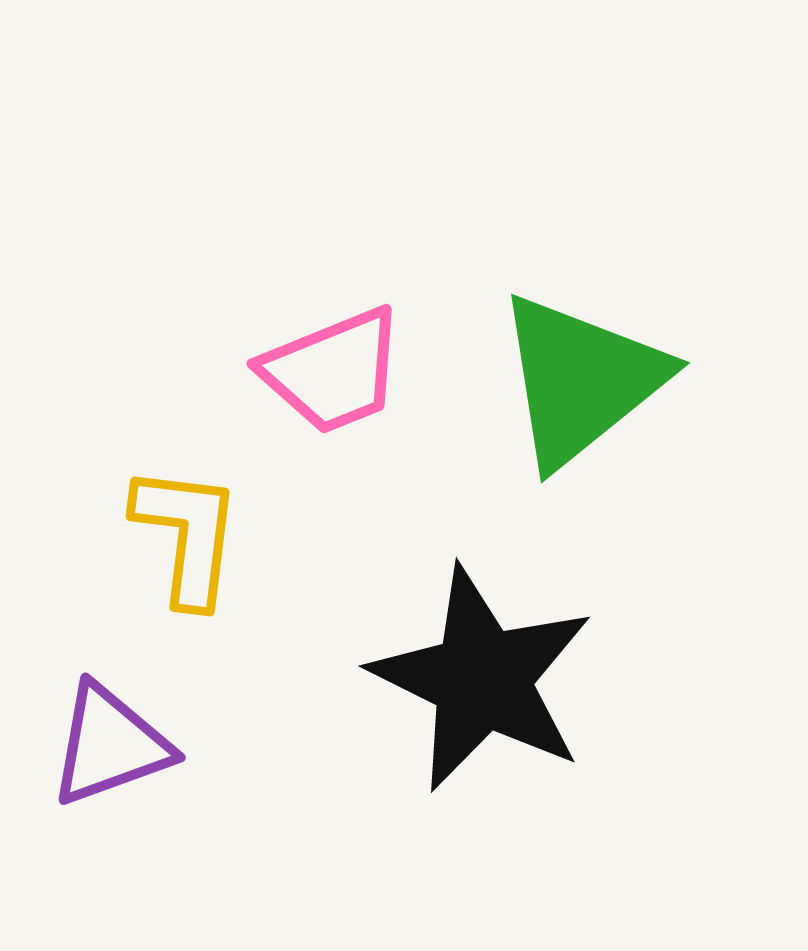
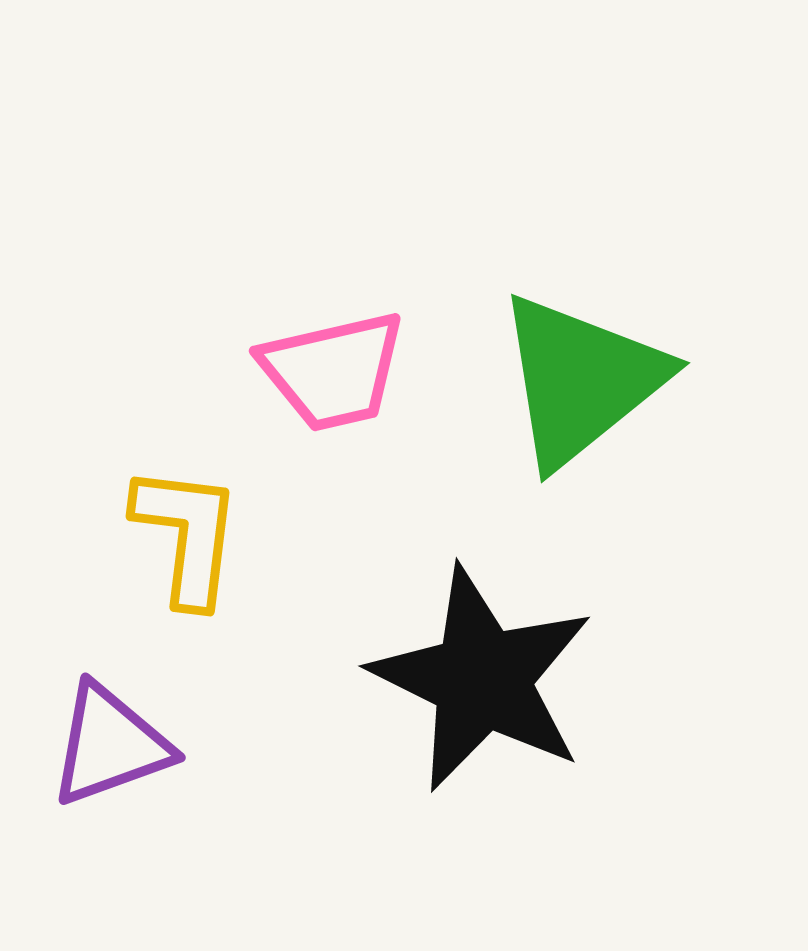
pink trapezoid: rotated 9 degrees clockwise
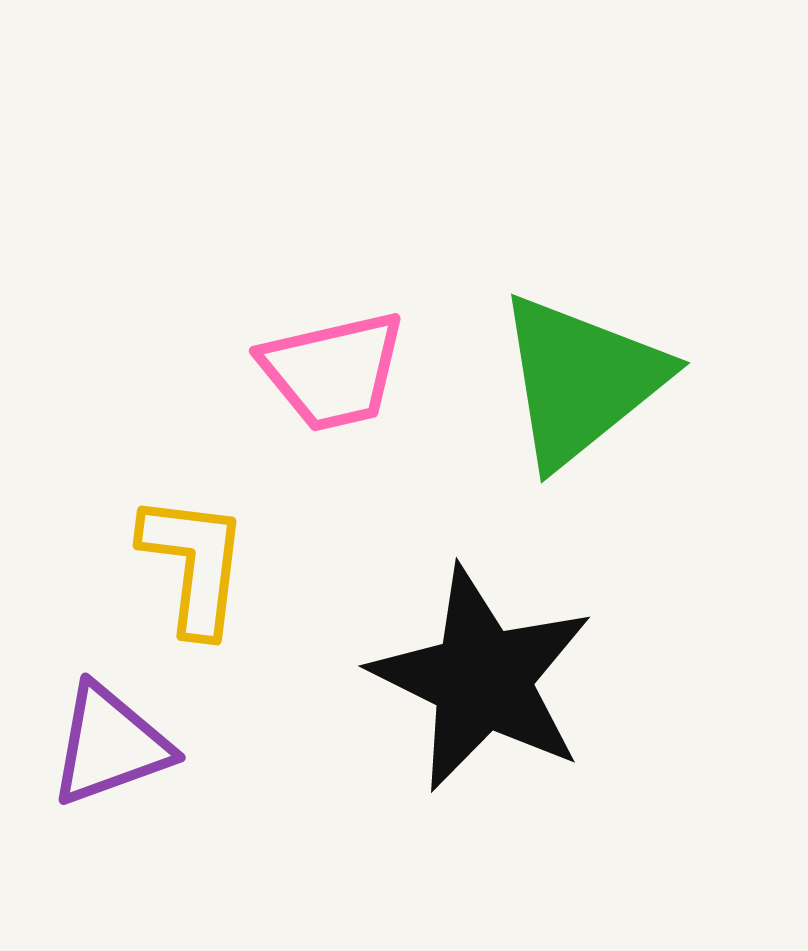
yellow L-shape: moved 7 px right, 29 px down
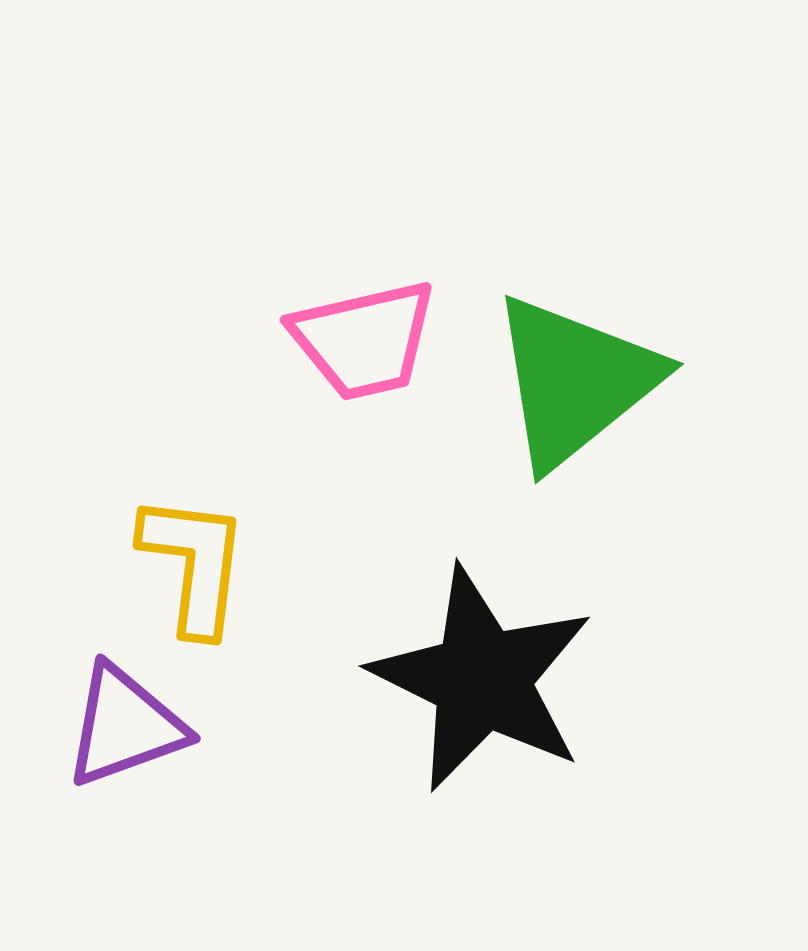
pink trapezoid: moved 31 px right, 31 px up
green triangle: moved 6 px left, 1 px down
purple triangle: moved 15 px right, 19 px up
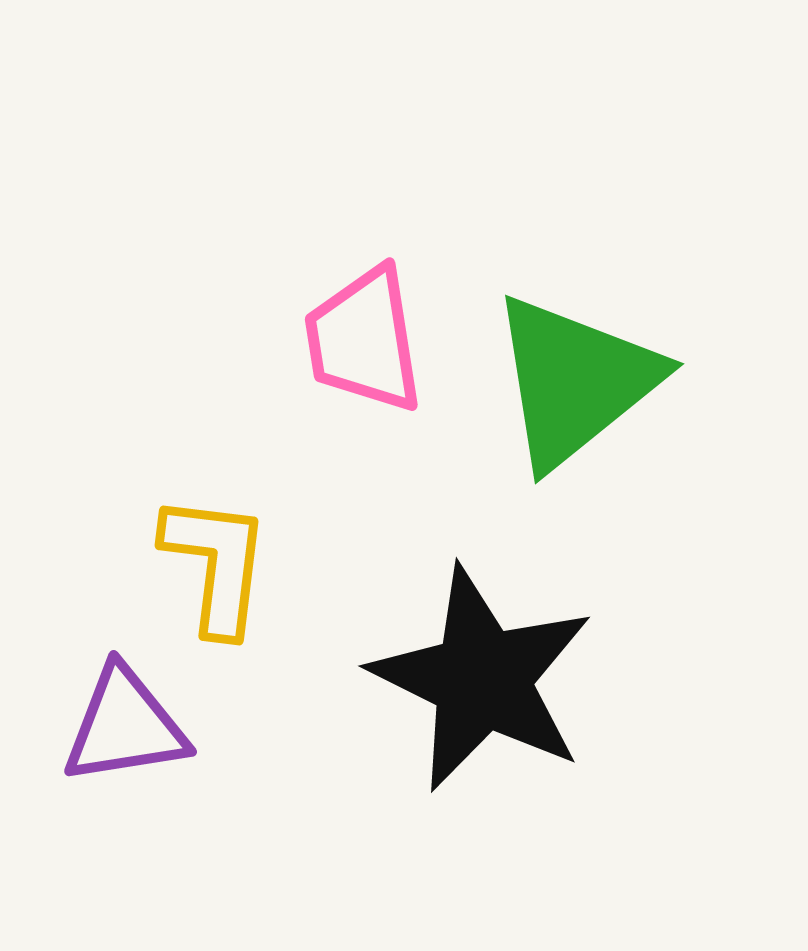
pink trapezoid: rotated 94 degrees clockwise
yellow L-shape: moved 22 px right
purple triangle: rotated 11 degrees clockwise
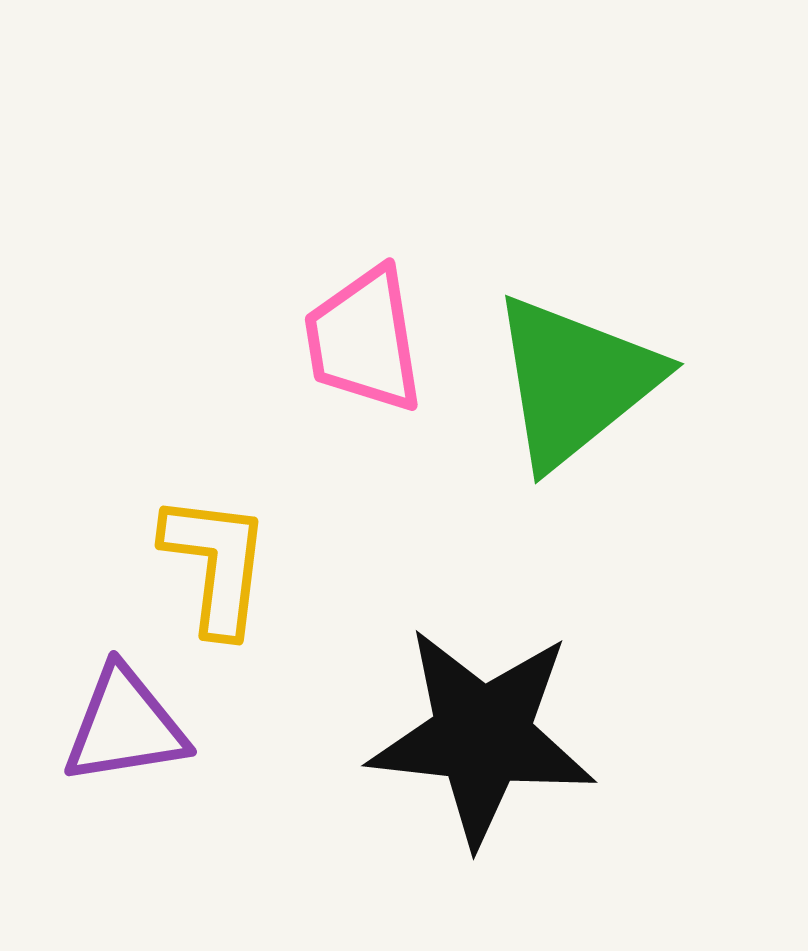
black star: moved 57 px down; rotated 20 degrees counterclockwise
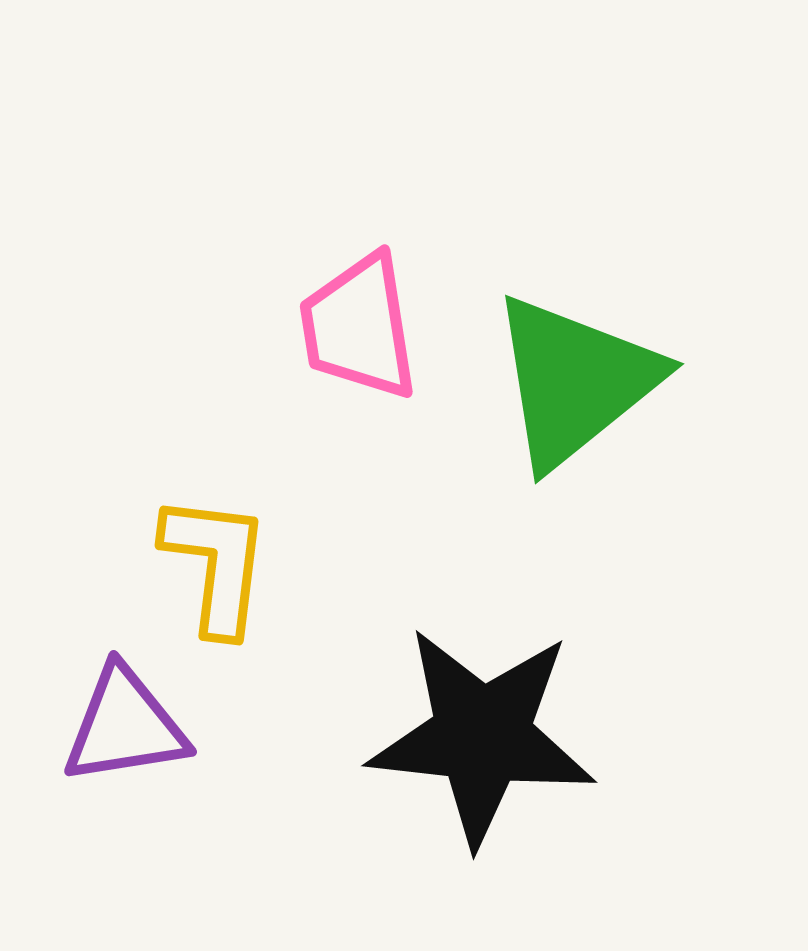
pink trapezoid: moved 5 px left, 13 px up
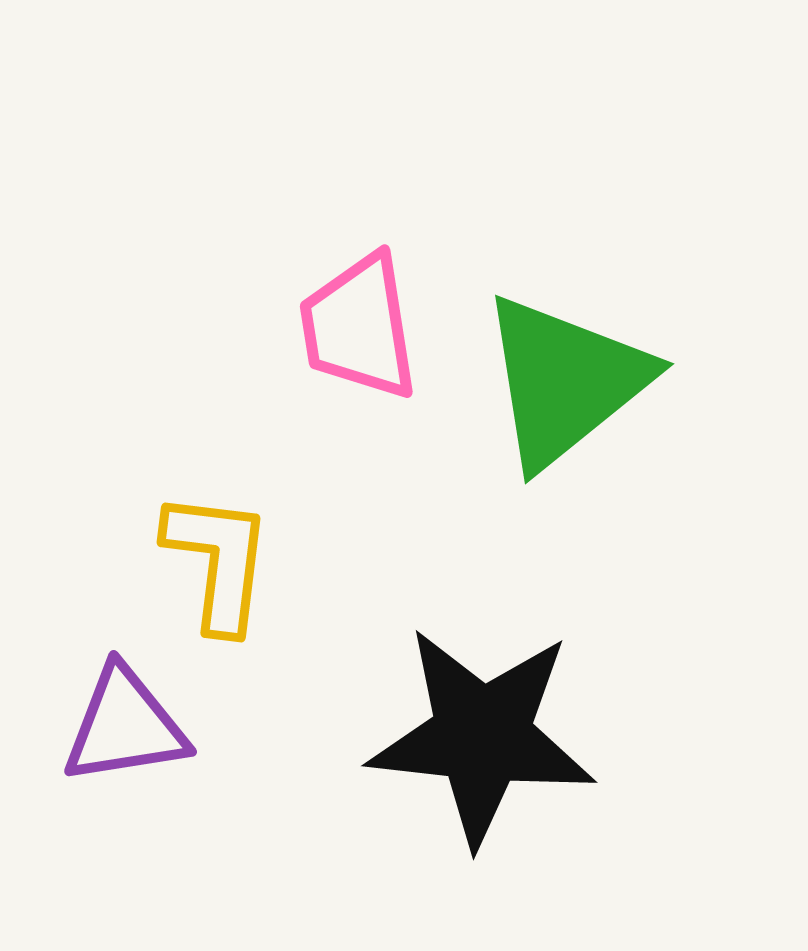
green triangle: moved 10 px left
yellow L-shape: moved 2 px right, 3 px up
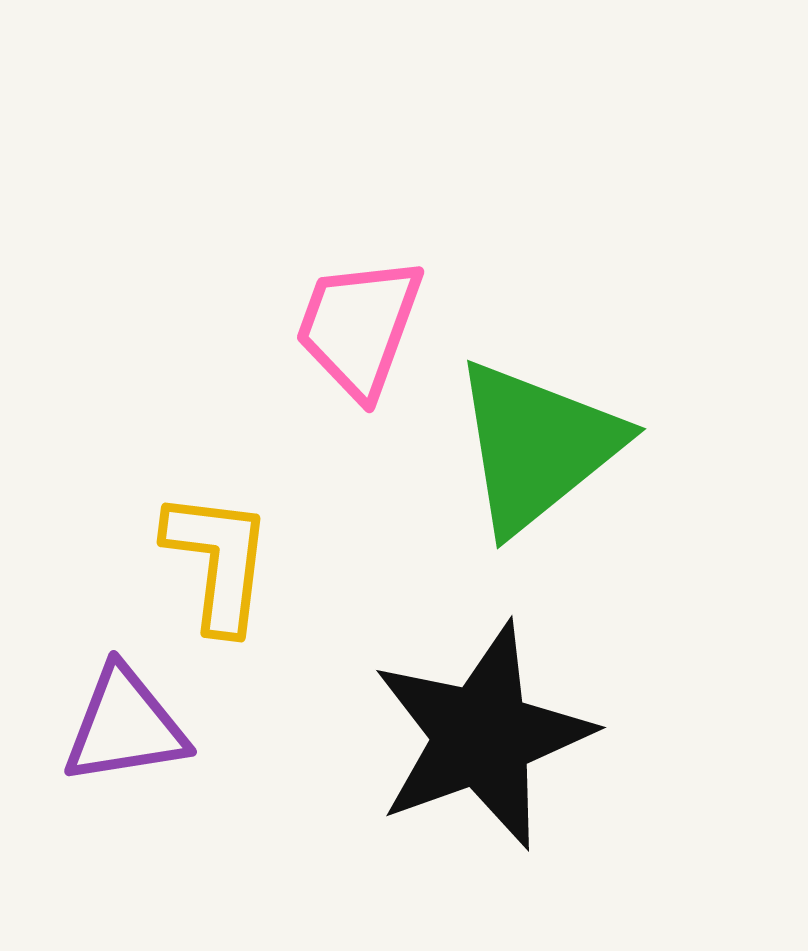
pink trapezoid: rotated 29 degrees clockwise
green triangle: moved 28 px left, 65 px down
black star: rotated 26 degrees counterclockwise
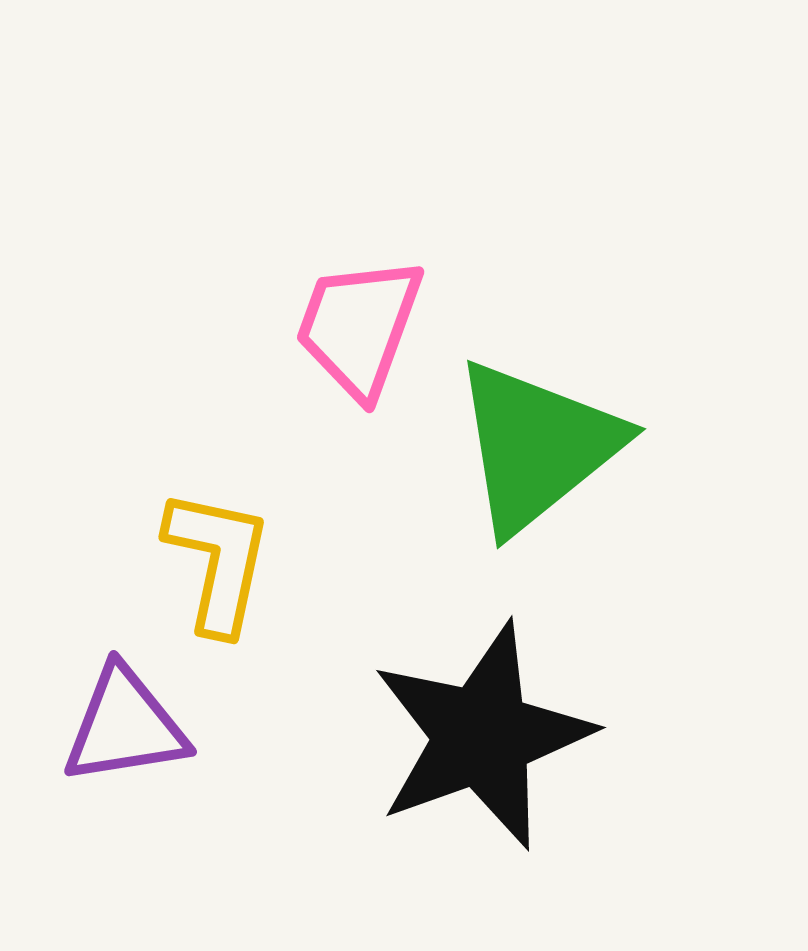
yellow L-shape: rotated 5 degrees clockwise
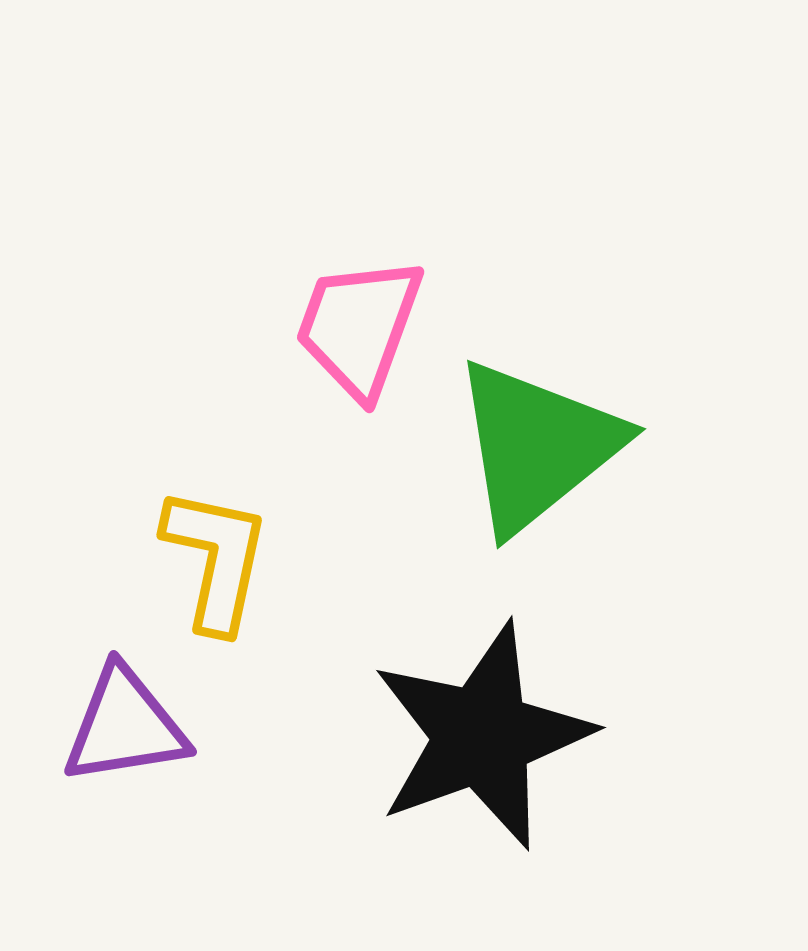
yellow L-shape: moved 2 px left, 2 px up
